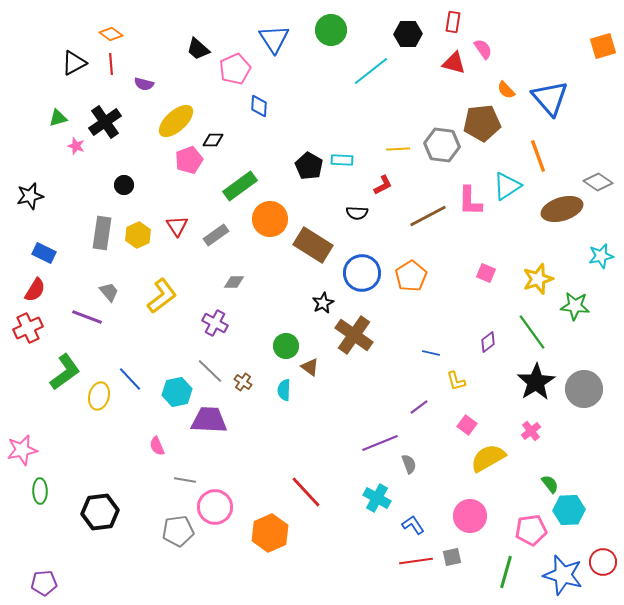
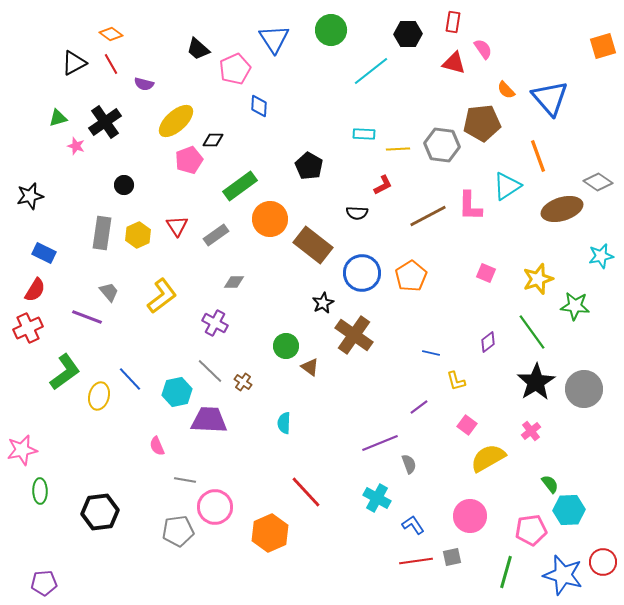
red line at (111, 64): rotated 25 degrees counterclockwise
cyan rectangle at (342, 160): moved 22 px right, 26 px up
pink L-shape at (470, 201): moved 5 px down
brown rectangle at (313, 245): rotated 6 degrees clockwise
cyan semicircle at (284, 390): moved 33 px down
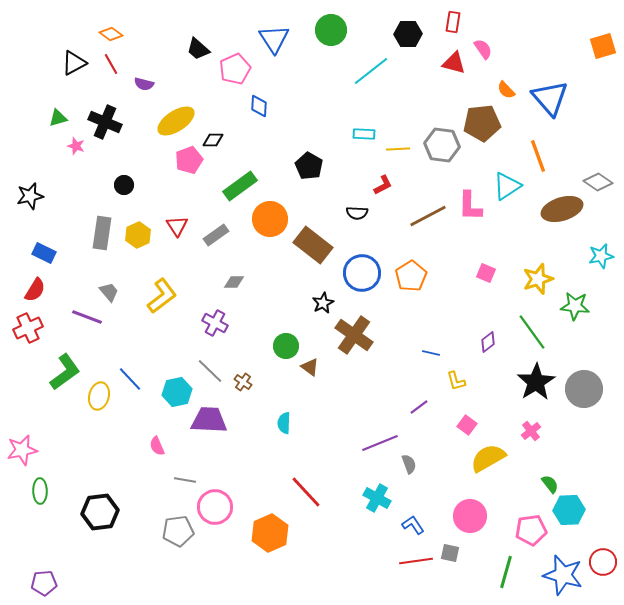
yellow ellipse at (176, 121): rotated 9 degrees clockwise
black cross at (105, 122): rotated 32 degrees counterclockwise
gray square at (452, 557): moved 2 px left, 4 px up; rotated 24 degrees clockwise
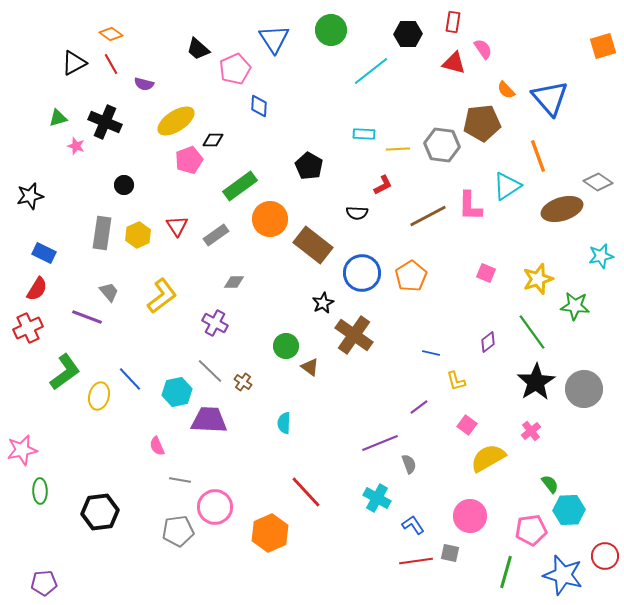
red semicircle at (35, 290): moved 2 px right, 1 px up
gray line at (185, 480): moved 5 px left
red circle at (603, 562): moved 2 px right, 6 px up
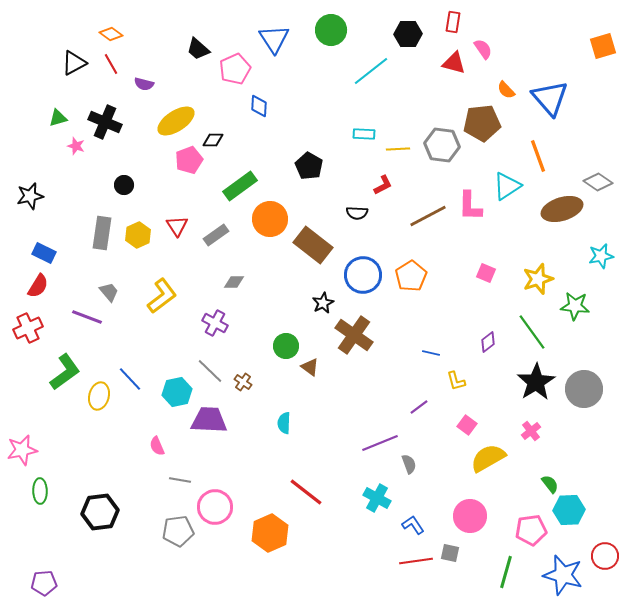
blue circle at (362, 273): moved 1 px right, 2 px down
red semicircle at (37, 289): moved 1 px right, 3 px up
red line at (306, 492): rotated 9 degrees counterclockwise
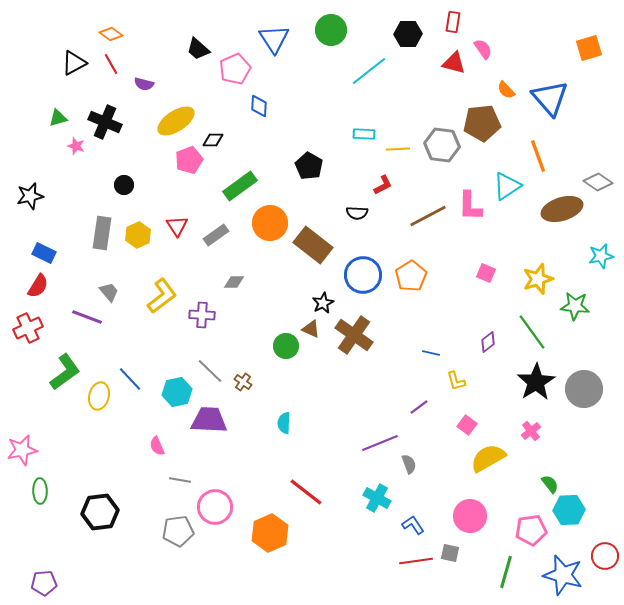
orange square at (603, 46): moved 14 px left, 2 px down
cyan line at (371, 71): moved 2 px left
orange circle at (270, 219): moved 4 px down
purple cross at (215, 323): moved 13 px left, 8 px up; rotated 25 degrees counterclockwise
brown triangle at (310, 367): moved 1 px right, 38 px up; rotated 12 degrees counterclockwise
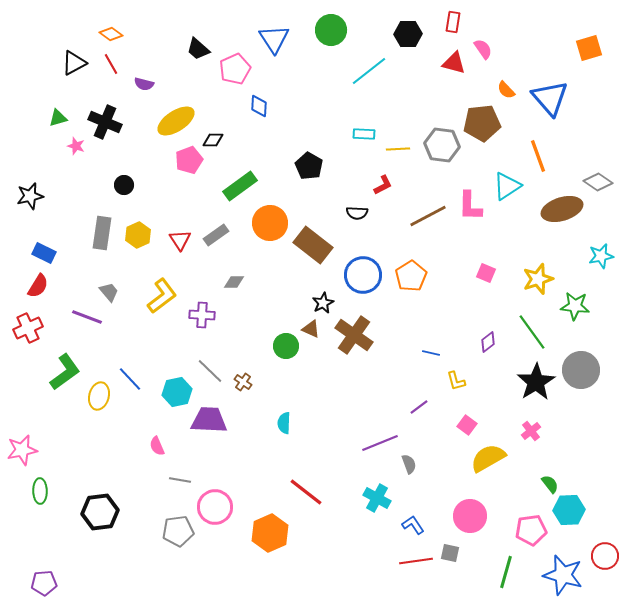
red triangle at (177, 226): moved 3 px right, 14 px down
gray circle at (584, 389): moved 3 px left, 19 px up
